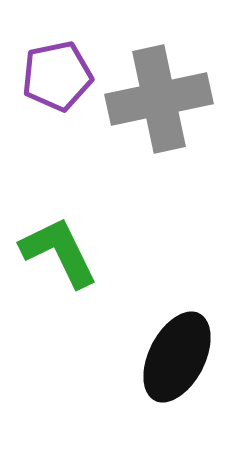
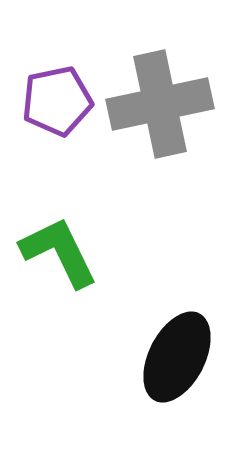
purple pentagon: moved 25 px down
gray cross: moved 1 px right, 5 px down
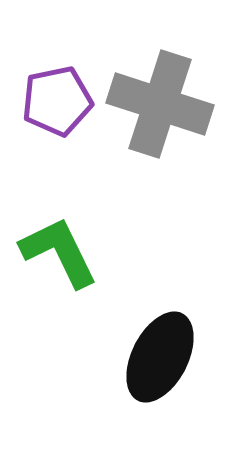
gray cross: rotated 30 degrees clockwise
black ellipse: moved 17 px left
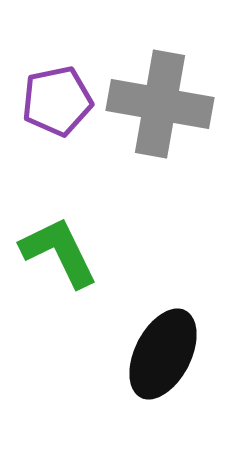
gray cross: rotated 8 degrees counterclockwise
black ellipse: moved 3 px right, 3 px up
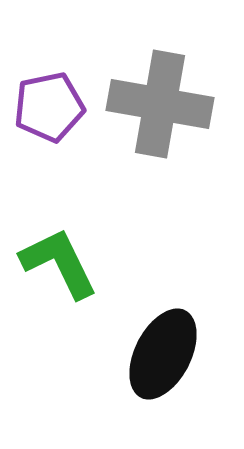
purple pentagon: moved 8 px left, 6 px down
green L-shape: moved 11 px down
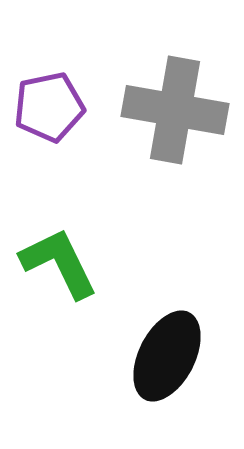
gray cross: moved 15 px right, 6 px down
black ellipse: moved 4 px right, 2 px down
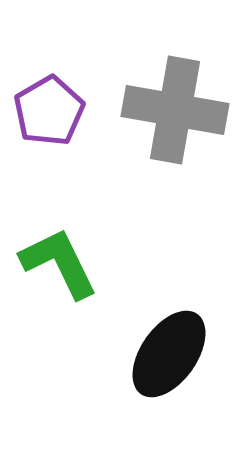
purple pentagon: moved 4 px down; rotated 18 degrees counterclockwise
black ellipse: moved 2 px right, 2 px up; rotated 8 degrees clockwise
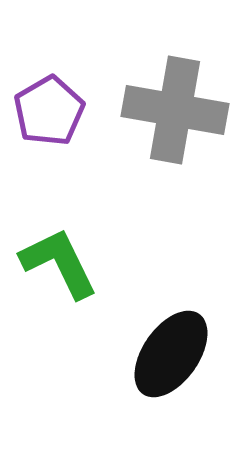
black ellipse: moved 2 px right
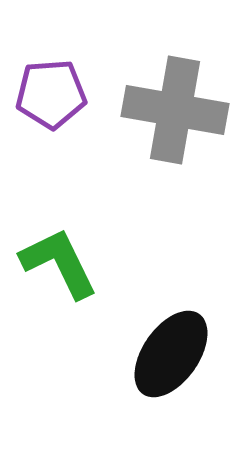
purple pentagon: moved 2 px right, 17 px up; rotated 26 degrees clockwise
